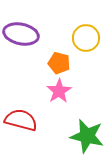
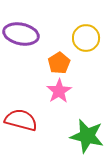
orange pentagon: rotated 25 degrees clockwise
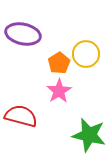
purple ellipse: moved 2 px right
yellow circle: moved 16 px down
red semicircle: moved 4 px up
green star: moved 2 px right, 1 px up
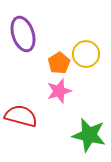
purple ellipse: rotated 60 degrees clockwise
pink star: rotated 15 degrees clockwise
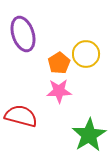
pink star: rotated 15 degrees clockwise
green star: rotated 28 degrees clockwise
